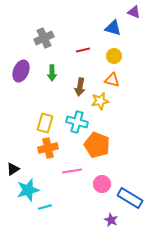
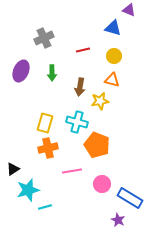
purple triangle: moved 5 px left, 2 px up
purple star: moved 7 px right
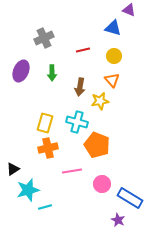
orange triangle: rotated 35 degrees clockwise
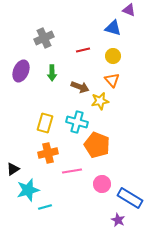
yellow circle: moved 1 px left
brown arrow: rotated 78 degrees counterclockwise
orange cross: moved 5 px down
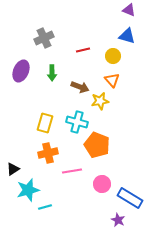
blue triangle: moved 14 px right, 8 px down
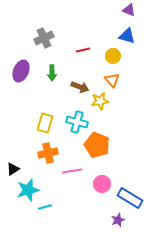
purple star: rotated 24 degrees clockwise
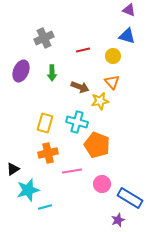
orange triangle: moved 2 px down
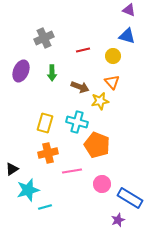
black triangle: moved 1 px left
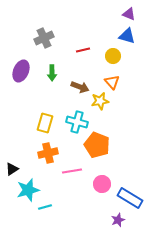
purple triangle: moved 4 px down
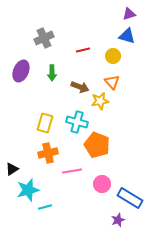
purple triangle: rotated 40 degrees counterclockwise
